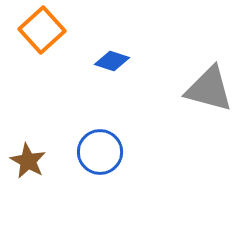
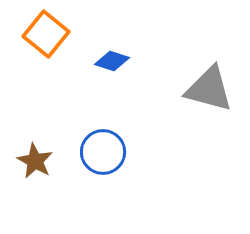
orange square: moved 4 px right, 4 px down; rotated 9 degrees counterclockwise
blue circle: moved 3 px right
brown star: moved 7 px right
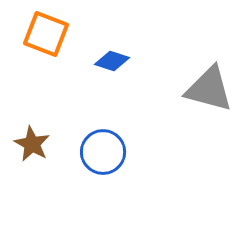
orange square: rotated 18 degrees counterclockwise
brown star: moved 3 px left, 17 px up
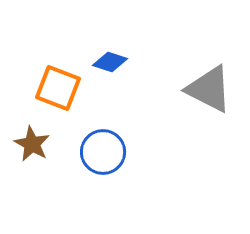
orange square: moved 12 px right, 54 px down
blue diamond: moved 2 px left, 1 px down
gray triangle: rotated 12 degrees clockwise
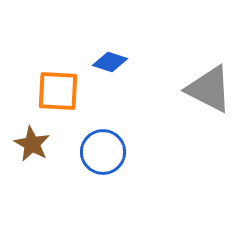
orange square: moved 3 px down; rotated 18 degrees counterclockwise
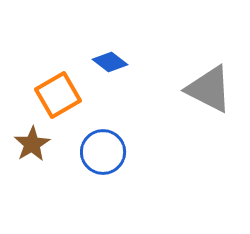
blue diamond: rotated 20 degrees clockwise
orange square: moved 4 px down; rotated 33 degrees counterclockwise
brown star: rotated 12 degrees clockwise
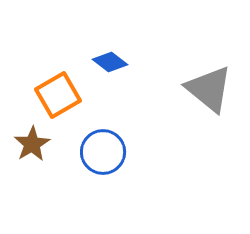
gray triangle: rotated 12 degrees clockwise
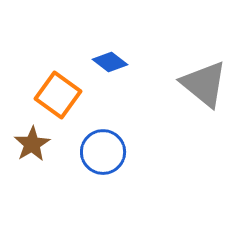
gray triangle: moved 5 px left, 5 px up
orange square: rotated 24 degrees counterclockwise
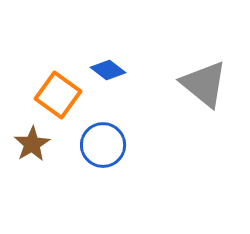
blue diamond: moved 2 px left, 8 px down
blue circle: moved 7 px up
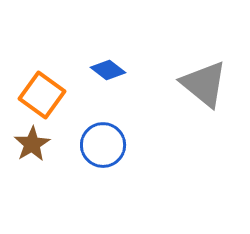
orange square: moved 16 px left
